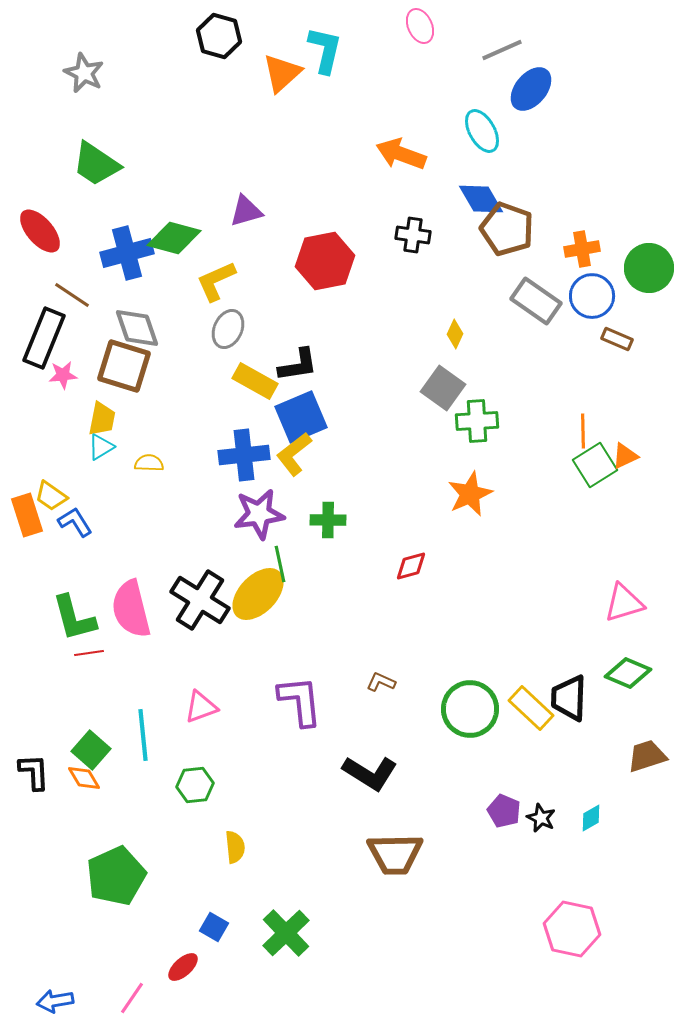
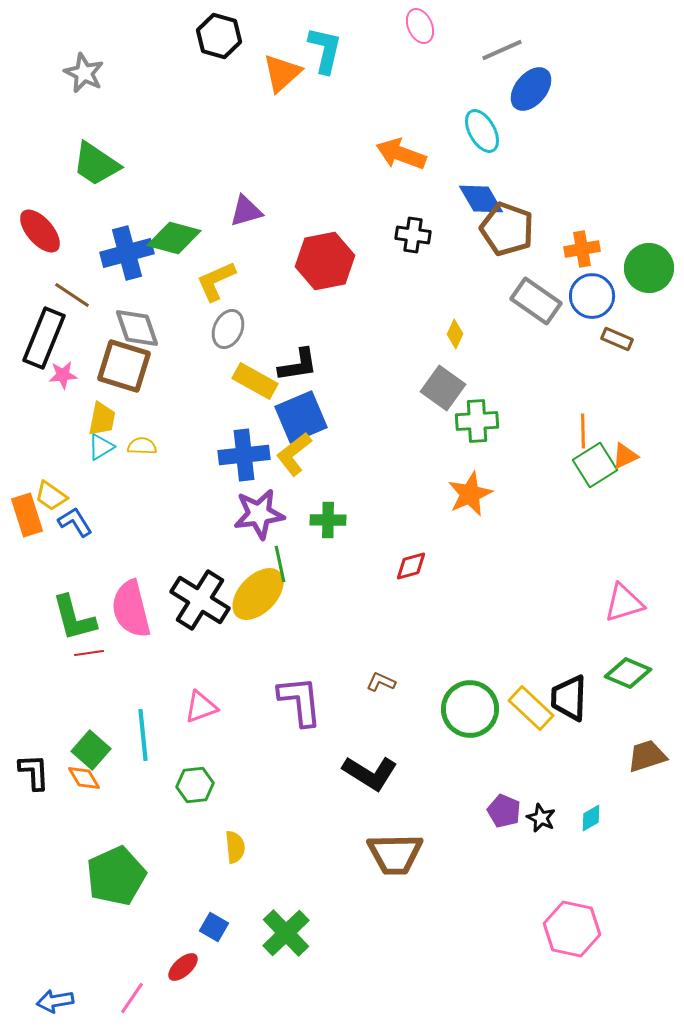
yellow semicircle at (149, 463): moved 7 px left, 17 px up
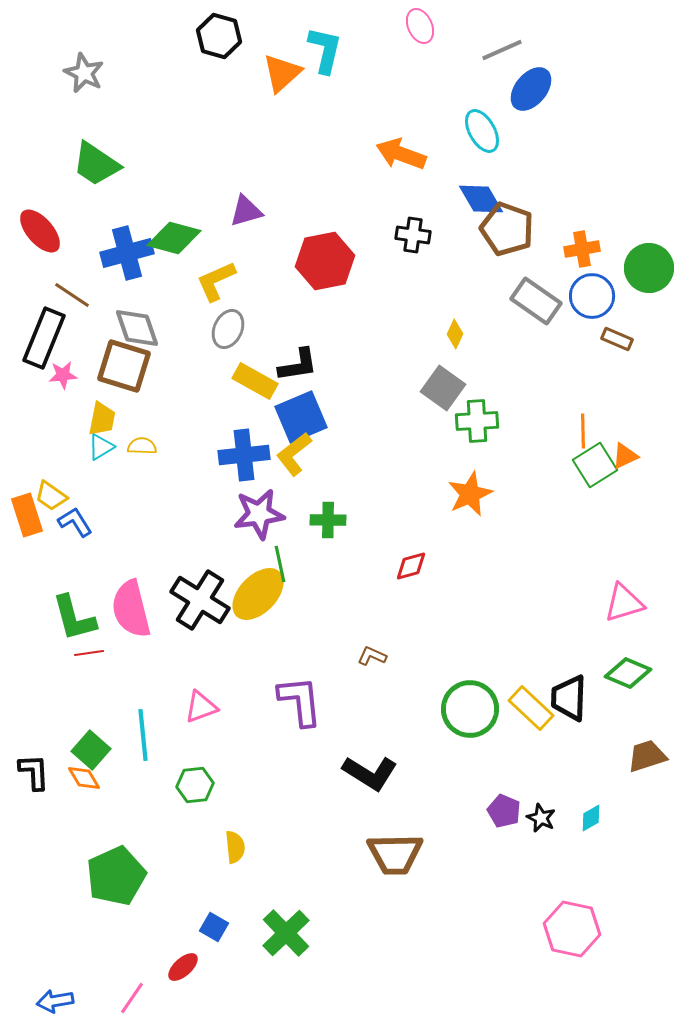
brown L-shape at (381, 682): moved 9 px left, 26 px up
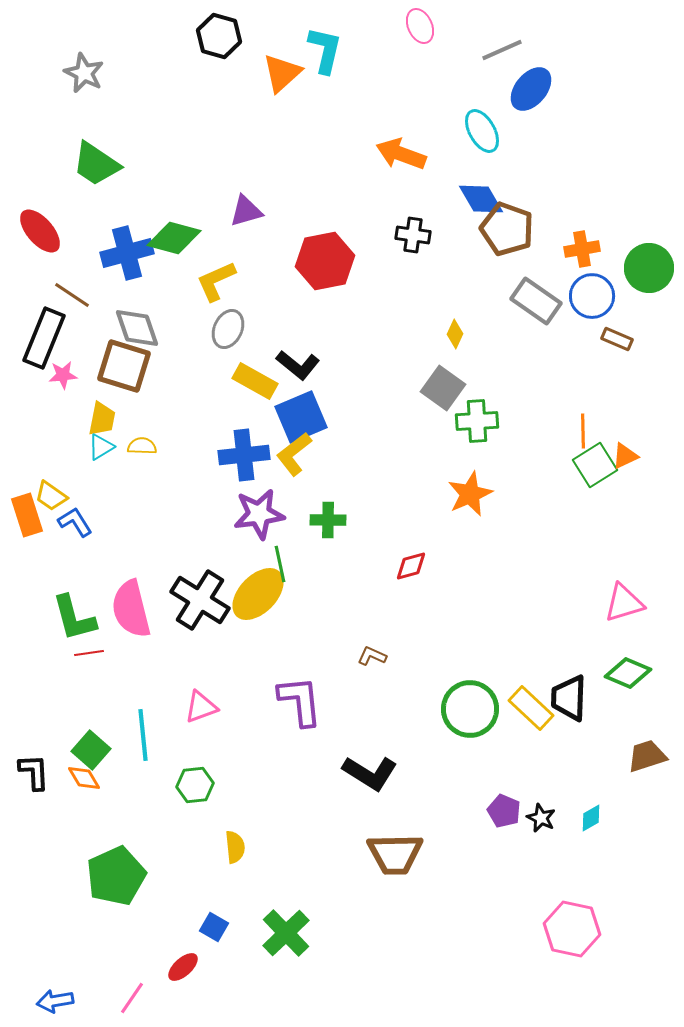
black L-shape at (298, 365): rotated 48 degrees clockwise
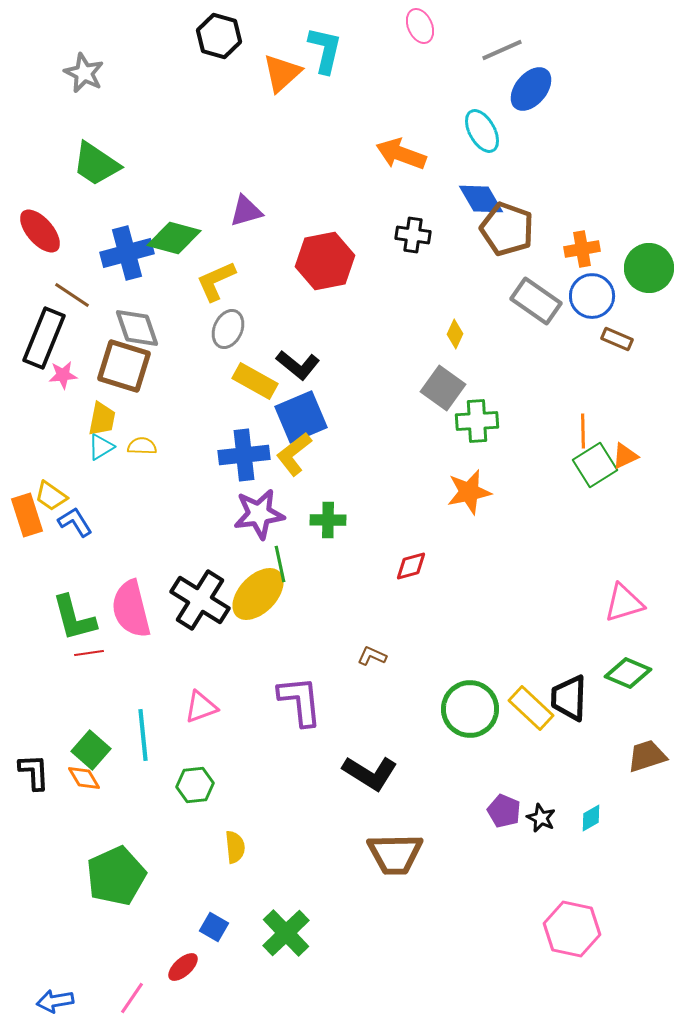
orange star at (470, 494): moved 1 px left, 2 px up; rotated 12 degrees clockwise
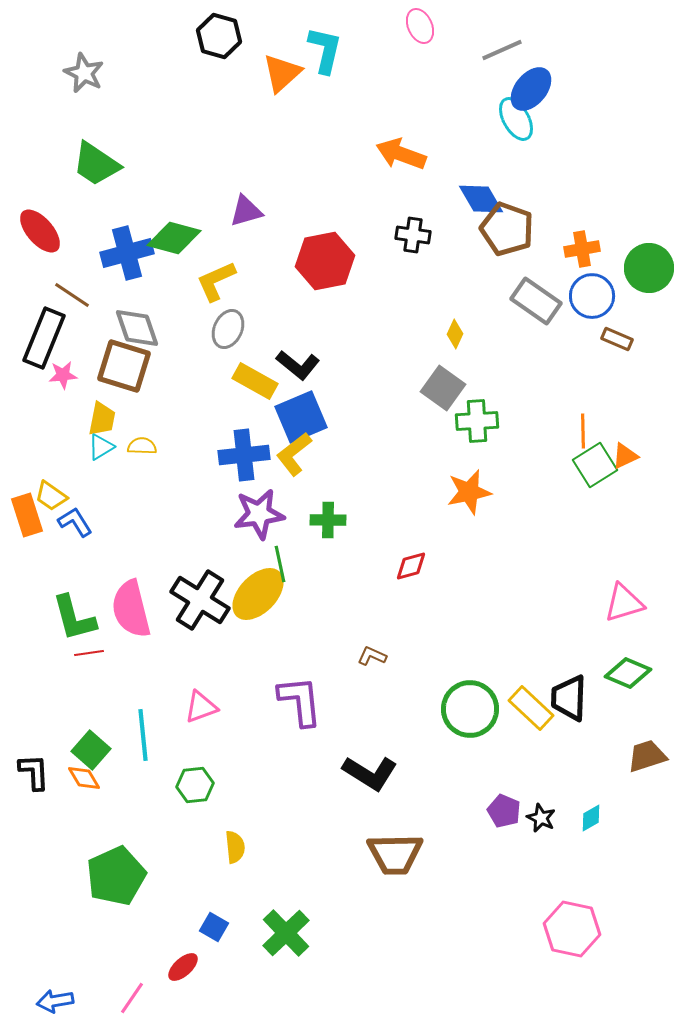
cyan ellipse at (482, 131): moved 34 px right, 12 px up
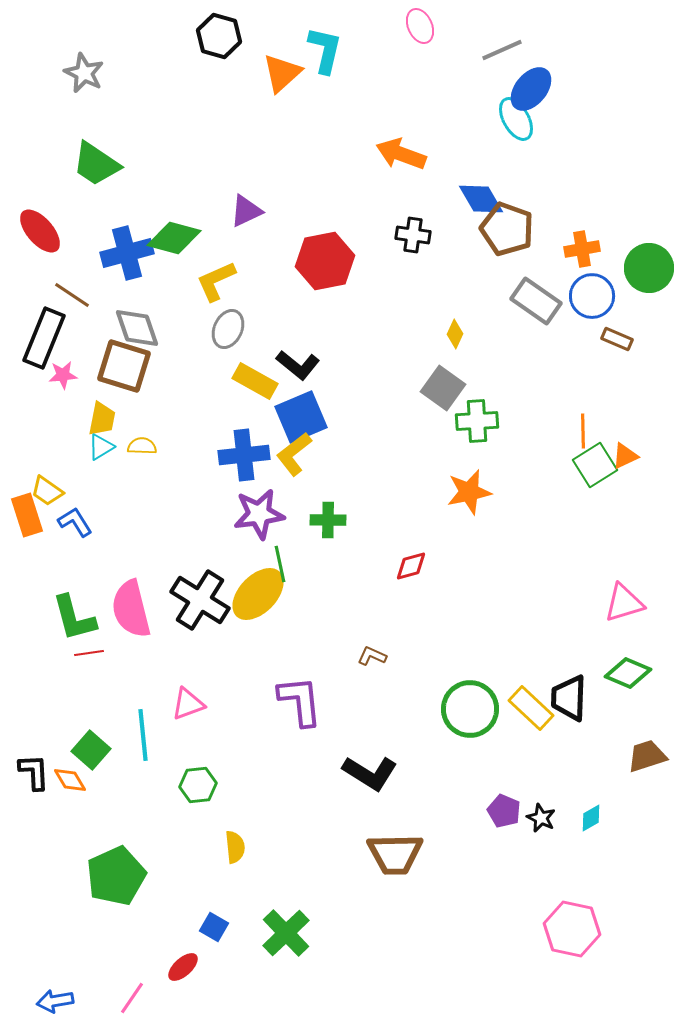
purple triangle at (246, 211): rotated 9 degrees counterclockwise
yellow trapezoid at (51, 496): moved 4 px left, 5 px up
pink triangle at (201, 707): moved 13 px left, 3 px up
orange diamond at (84, 778): moved 14 px left, 2 px down
green hexagon at (195, 785): moved 3 px right
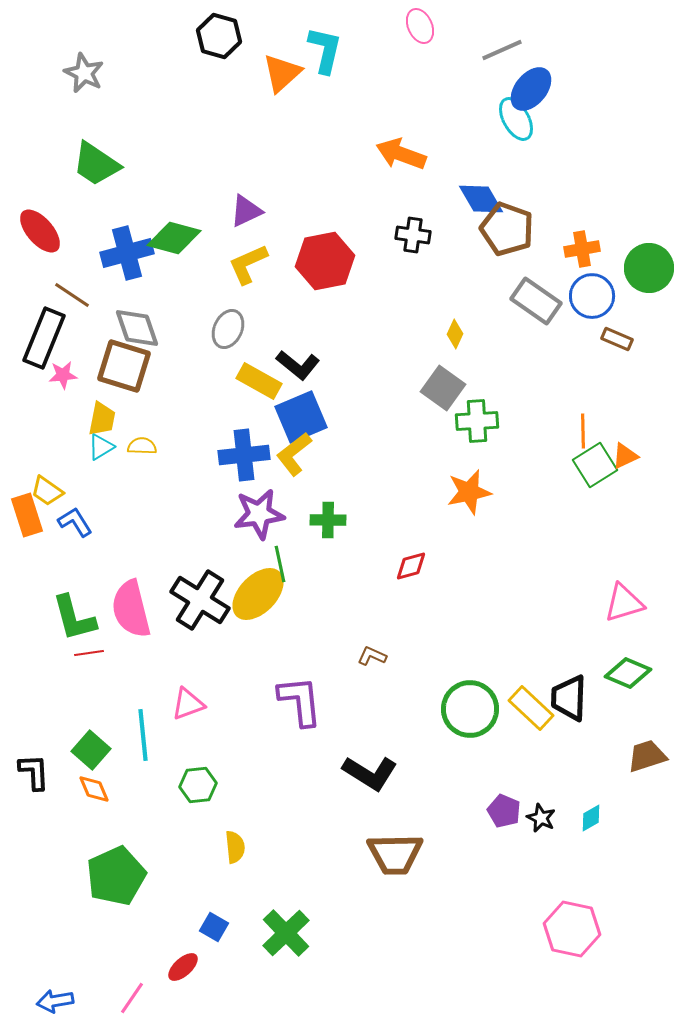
yellow L-shape at (216, 281): moved 32 px right, 17 px up
yellow rectangle at (255, 381): moved 4 px right
orange diamond at (70, 780): moved 24 px right, 9 px down; rotated 8 degrees clockwise
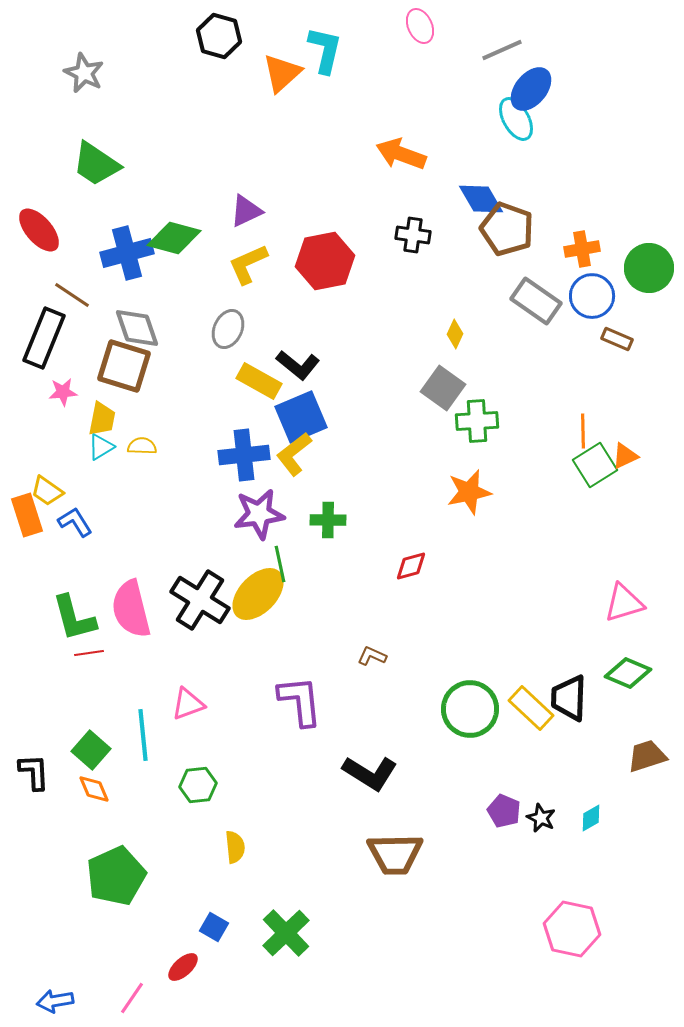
red ellipse at (40, 231): moved 1 px left, 1 px up
pink star at (63, 375): moved 17 px down
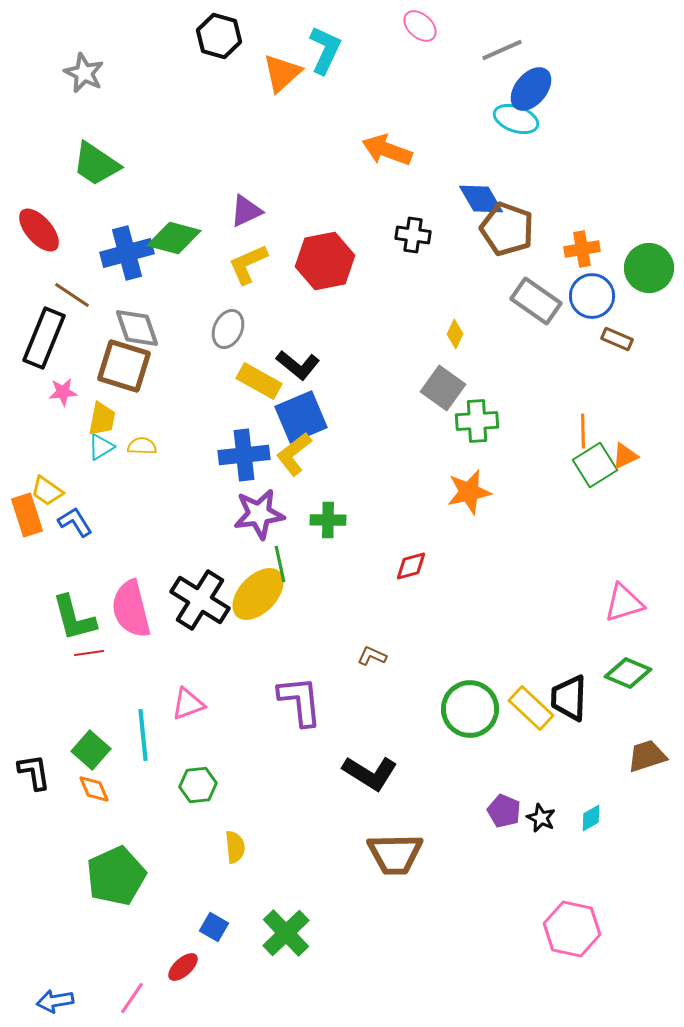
pink ellipse at (420, 26): rotated 24 degrees counterclockwise
cyan L-shape at (325, 50): rotated 12 degrees clockwise
cyan ellipse at (516, 119): rotated 42 degrees counterclockwise
orange arrow at (401, 154): moved 14 px left, 4 px up
black L-shape at (34, 772): rotated 6 degrees counterclockwise
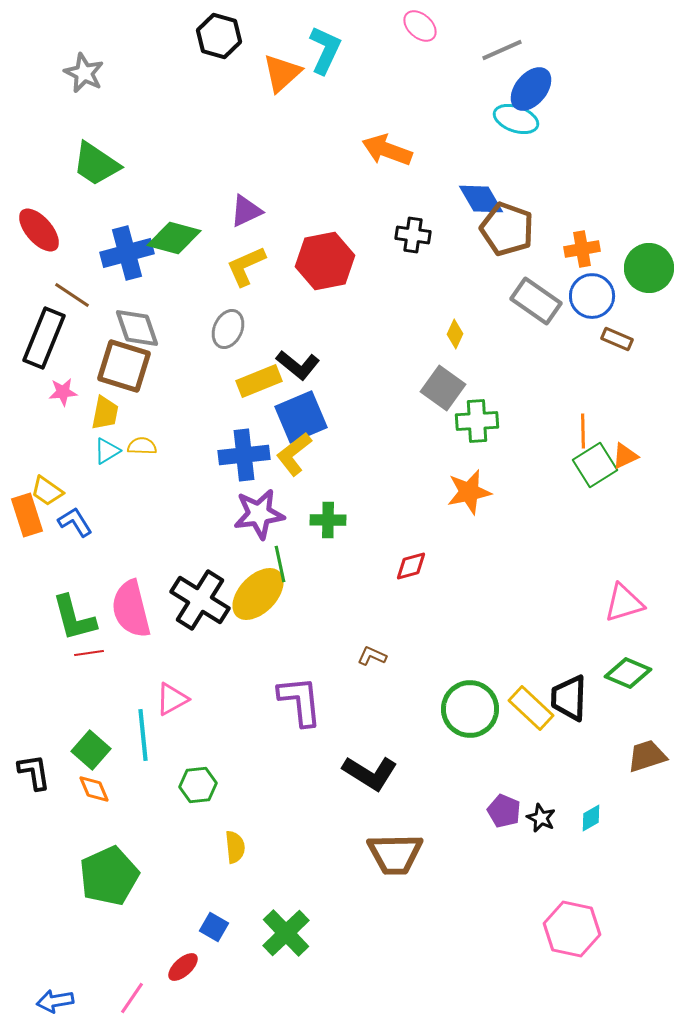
yellow L-shape at (248, 264): moved 2 px left, 2 px down
yellow rectangle at (259, 381): rotated 51 degrees counterclockwise
yellow trapezoid at (102, 419): moved 3 px right, 6 px up
cyan triangle at (101, 447): moved 6 px right, 4 px down
pink triangle at (188, 704): moved 16 px left, 5 px up; rotated 9 degrees counterclockwise
green pentagon at (116, 876): moved 7 px left
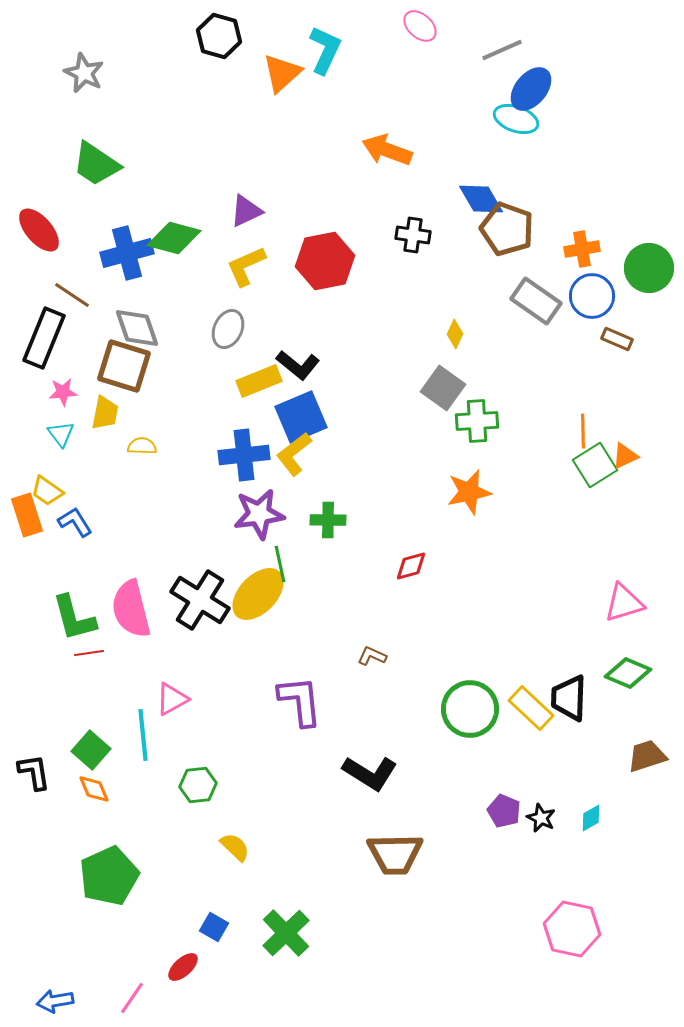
cyan triangle at (107, 451): moved 46 px left, 17 px up; rotated 36 degrees counterclockwise
yellow semicircle at (235, 847): rotated 40 degrees counterclockwise
